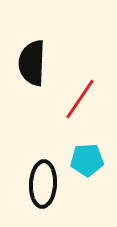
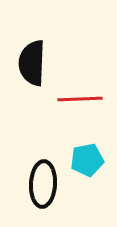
red line: rotated 54 degrees clockwise
cyan pentagon: rotated 8 degrees counterclockwise
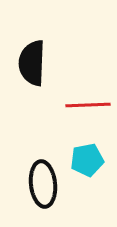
red line: moved 8 px right, 6 px down
black ellipse: rotated 9 degrees counterclockwise
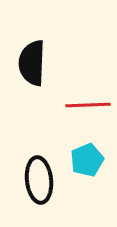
cyan pentagon: rotated 12 degrees counterclockwise
black ellipse: moved 4 px left, 4 px up
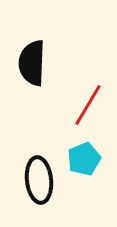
red line: rotated 57 degrees counterclockwise
cyan pentagon: moved 3 px left, 1 px up
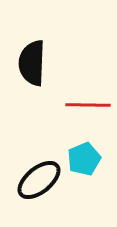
red line: rotated 60 degrees clockwise
black ellipse: rotated 57 degrees clockwise
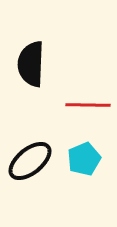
black semicircle: moved 1 px left, 1 px down
black ellipse: moved 9 px left, 19 px up
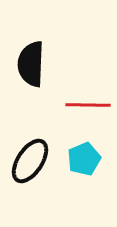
black ellipse: rotated 18 degrees counterclockwise
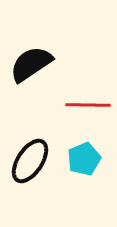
black semicircle: rotated 54 degrees clockwise
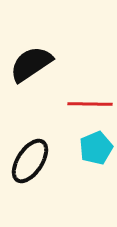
red line: moved 2 px right, 1 px up
cyan pentagon: moved 12 px right, 11 px up
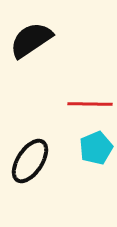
black semicircle: moved 24 px up
